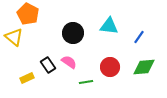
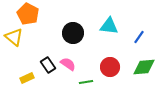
pink semicircle: moved 1 px left, 2 px down
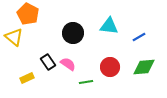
blue line: rotated 24 degrees clockwise
black rectangle: moved 3 px up
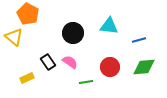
blue line: moved 3 px down; rotated 16 degrees clockwise
pink semicircle: moved 2 px right, 2 px up
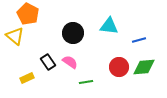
yellow triangle: moved 1 px right, 1 px up
red circle: moved 9 px right
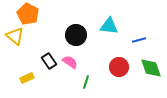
black circle: moved 3 px right, 2 px down
black rectangle: moved 1 px right, 1 px up
green diamond: moved 7 px right, 1 px down; rotated 75 degrees clockwise
green line: rotated 64 degrees counterclockwise
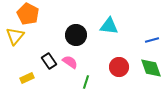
yellow triangle: rotated 30 degrees clockwise
blue line: moved 13 px right
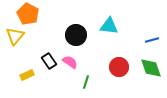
yellow rectangle: moved 3 px up
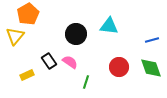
orange pentagon: rotated 15 degrees clockwise
black circle: moved 1 px up
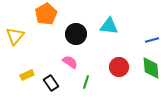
orange pentagon: moved 18 px right
black rectangle: moved 2 px right, 22 px down
green diamond: rotated 15 degrees clockwise
